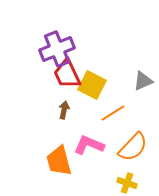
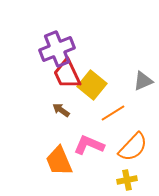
yellow square: rotated 12 degrees clockwise
brown arrow: moved 3 px left; rotated 66 degrees counterclockwise
orange trapezoid: rotated 8 degrees counterclockwise
yellow cross: moved 3 px up; rotated 30 degrees counterclockwise
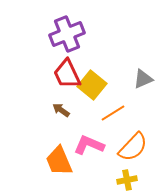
purple cross: moved 10 px right, 15 px up
gray triangle: moved 2 px up
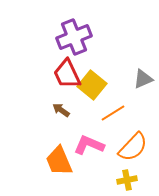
purple cross: moved 7 px right, 3 px down
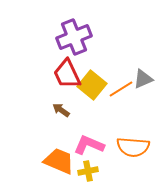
orange line: moved 8 px right, 24 px up
orange semicircle: rotated 52 degrees clockwise
orange trapezoid: rotated 136 degrees clockwise
yellow cross: moved 39 px left, 9 px up
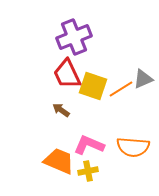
yellow square: moved 1 px right, 1 px down; rotated 20 degrees counterclockwise
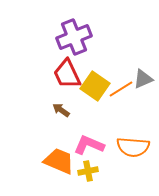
yellow square: moved 2 px right; rotated 16 degrees clockwise
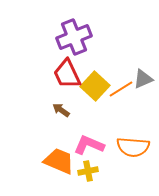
yellow square: rotated 8 degrees clockwise
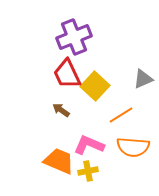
orange line: moved 26 px down
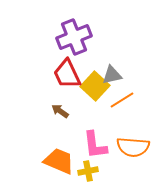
gray triangle: moved 31 px left, 4 px up; rotated 10 degrees clockwise
brown arrow: moved 1 px left, 1 px down
orange line: moved 1 px right, 15 px up
pink L-shape: moved 6 px right; rotated 120 degrees counterclockwise
